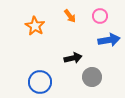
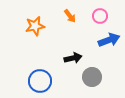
orange star: rotated 30 degrees clockwise
blue arrow: rotated 10 degrees counterclockwise
blue circle: moved 1 px up
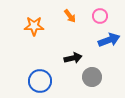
orange star: moved 1 px left; rotated 12 degrees clockwise
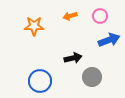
orange arrow: rotated 112 degrees clockwise
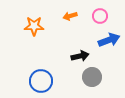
black arrow: moved 7 px right, 2 px up
blue circle: moved 1 px right
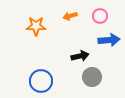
orange star: moved 2 px right
blue arrow: rotated 15 degrees clockwise
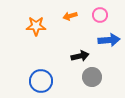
pink circle: moved 1 px up
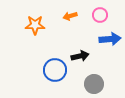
orange star: moved 1 px left, 1 px up
blue arrow: moved 1 px right, 1 px up
gray circle: moved 2 px right, 7 px down
blue circle: moved 14 px right, 11 px up
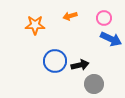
pink circle: moved 4 px right, 3 px down
blue arrow: moved 1 px right; rotated 30 degrees clockwise
black arrow: moved 9 px down
blue circle: moved 9 px up
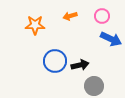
pink circle: moved 2 px left, 2 px up
gray circle: moved 2 px down
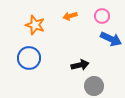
orange star: rotated 18 degrees clockwise
blue circle: moved 26 px left, 3 px up
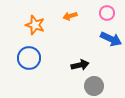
pink circle: moved 5 px right, 3 px up
